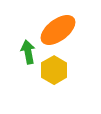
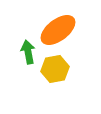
yellow hexagon: moved 1 px right, 1 px up; rotated 20 degrees clockwise
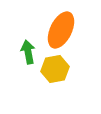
orange ellipse: moved 3 px right; rotated 27 degrees counterclockwise
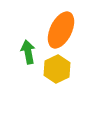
yellow hexagon: moved 2 px right; rotated 16 degrees counterclockwise
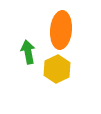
orange ellipse: rotated 21 degrees counterclockwise
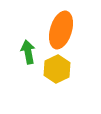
orange ellipse: rotated 12 degrees clockwise
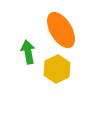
orange ellipse: rotated 48 degrees counterclockwise
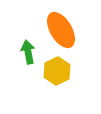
yellow hexagon: moved 2 px down
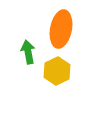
orange ellipse: moved 1 px up; rotated 42 degrees clockwise
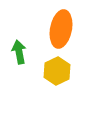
green arrow: moved 9 px left
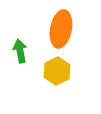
green arrow: moved 1 px right, 1 px up
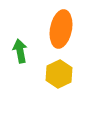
yellow hexagon: moved 2 px right, 3 px down
